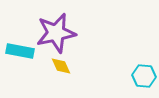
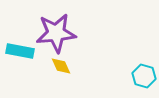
purple star: rotated 6 degrees clockwise
cyan hexagon: rotated 10 degrees clockwise
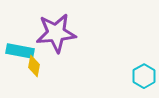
yellow diamond: moved 27 px left; rotated 35 degrees clockwise
cyan hexagon: rotated 15 degrees clockwise
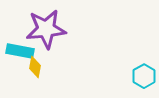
purple star: moved 10 px left, 4 px up
yellow diamond: moved 1 px right, 1 px down
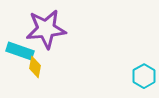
cyan rectangle: rotated 8 degrees clockwise
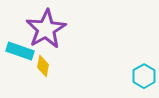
purple star: rotated 24 degrees counterclockwise
yellow diamond: moved 8 px right, 1 px up
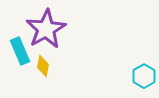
cyan rectangle: rotated 48 degrees clockwise
